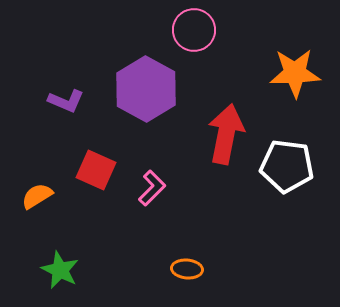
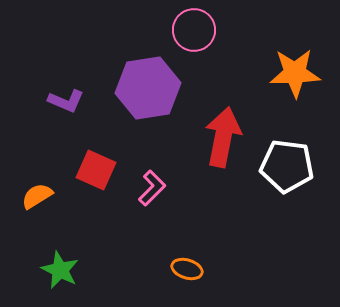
purple hexagon: moved 2 px right, 1 px up; rotated 22 degrees clockwise
red arrow: moved 3 px left, 3 px down
orange ellipse: rotated 12 degrees clockwise
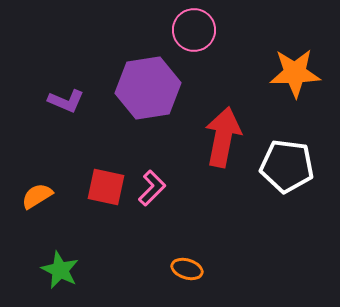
red square: moved 10 px right, 17 px down; rotated 12 degrees counterclockwise
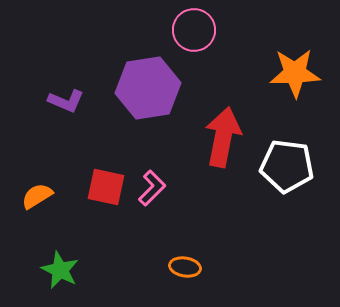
orange ellipse: moved 2 px left, 2 px up; rotated 8 degrees counterclockwise
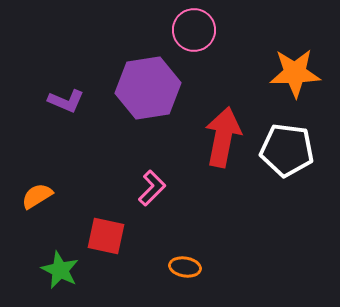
white pentagon: moved 16 px up
red square: moved 49 px down
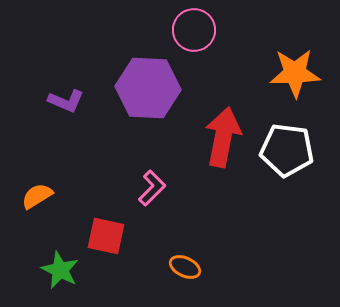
purple hexagon: rotated 12 degrees clockwise
orange ellipse: rotated 16 degrees clockwise
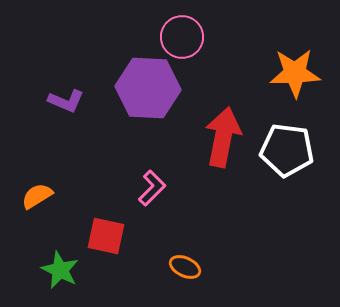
pink circle: moved 12 px left, 7 px down
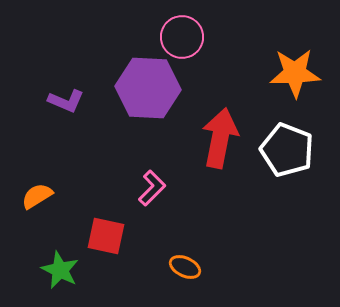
red arrow: moved 3 px left, 1 px down
white pentagon: rotated 14 degrees clockwise
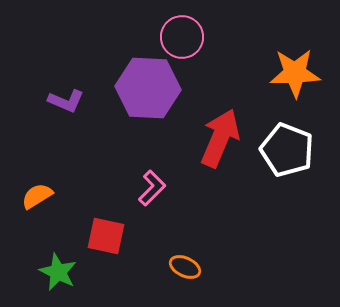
red arrow: rotated 12 degrees clockwise
green star: moved 2 px left, 2 px down
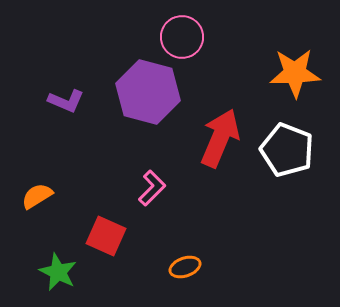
purple hexagon: moved 4 px down; rotated 12 degrees clockwise
red square: rotated 12 degrees clockwise
orange ellipse: rotated 44 degrees counterclockwise
